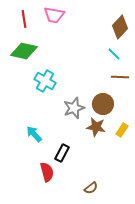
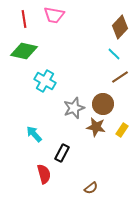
brown line: rotated 36 degrees counterclockwise
red semicircle: moved 3 px left, 2 px down
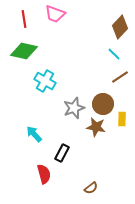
pink trapezoid: moved 1 px right, 1 px up; rotated 10 degrees clockwise
yellow rectangle: moved 11 px up; rotated 32 degrees counterclockwise
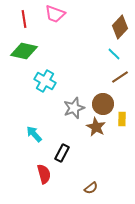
brown star: rotated 18 degrees clockwise
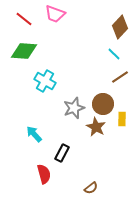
red line: rotated 42 degrees counterclockwise
green diamond: rotated 8 degrees counterclockwise
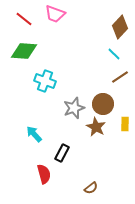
cyan cross: rotated 10 degrees counterclockwise
yellow rectangle: moved 3 px right, 5 px down
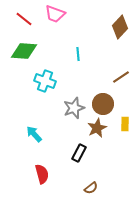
cyan line: moved 36 px left; rotated 40 degrees clockwise
brown line: moved 1 px right
brown star: moved 1 px right, 1 px down; rotated 18 degrees clockwise
black rectangle: moved 17 px right
red semicircle: moved 2 px left
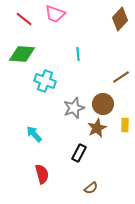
brown diamond: moved 8 px up
green diamond: moved 2 px left, 3 px down
yellow rectangle: moved 1 px down
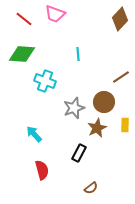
brown circle: moved 1 px right, 2 px up
red semicircle: moved 4 px up
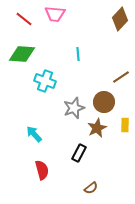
pink trapezoid: rotated 15 degrees counterclockwise
